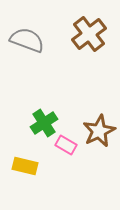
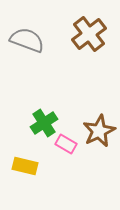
pink rectangle: moved 1 px up
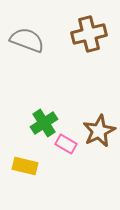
brown cross: rotated 24 degrees clockwise
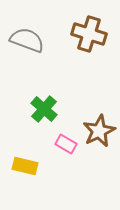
brown cross: rotated 32 degrees clockwise
green cross: moved 14 px up; rotated 16 degrees counterclockwise
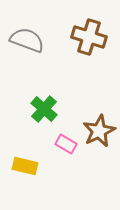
brown cross: moved 3 px down
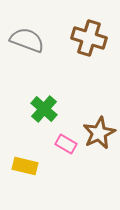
brown cross: moved 1 px down
brown star: moved 2 px down
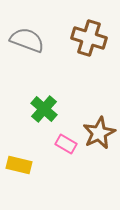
yellow rectangle: moved 6 px left, 1 px up
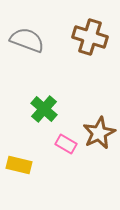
brown cross: moved 1 px right, 1 px up
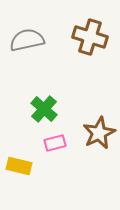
gray semicircle: rotated 32 degrees counterclockwise
pink rectangle: moved 11 px left, 1 px up; rotated 45 degrees counterclockwise
yellow rectangle: moved 1 px down
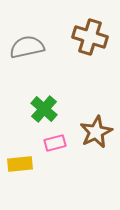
gray semicircle: moved 7 px down
brown star: moved 3 px left, 1 px up
yellow rectangle: moved 1 px right, 2 px up; rotated 20 degrees counterclockwise
